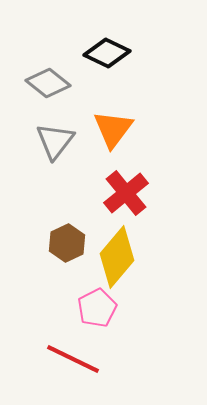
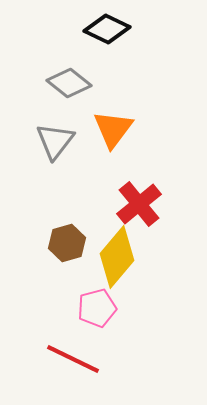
black diamond: moved 24 px up
gray diamond: moved 21 px right
red cross: moved 13 px right, 11 px down
brown hexagon: rotated 9 degrees clockwise
pink pentagon: rotated 12 degrees clockwise
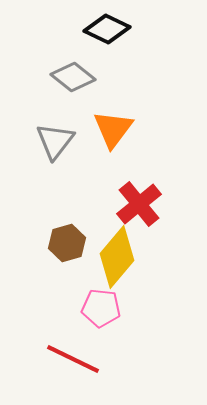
gray diamond: moved 4 px right, 6 px up
pink pentagon: moved 4 px right; rotated 21 degrees clockwise
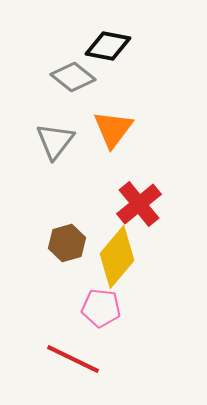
black diamond: moved 1 px right, 17 px down; rotated 15 degrees counterclockwise
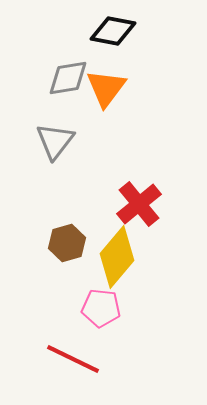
black diamond: moved 5 px right, 15 px up
gray diamond: moved 5 px left, 1 px down; rotated 48 degrees counterclockwise
orange triangle: moved 7 px left, 41 px up
